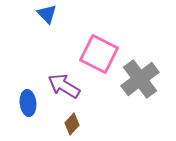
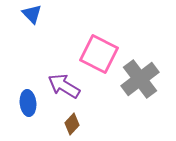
blue triangle: moved 15 px left
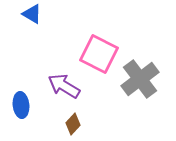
blue triangle: rotated 15 degrees counterclockwise
blue ellipse: moved 7 px left, 2 px down
brown diamond: moved 1 px right
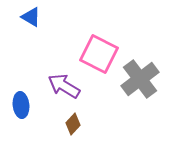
blue triangle: moved 1 px left, 3 px down
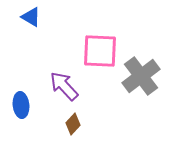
pink square: moved 1 px right, 3 px up; rotated 24 degrees counterclockwise
gray cross: moved 1 px right, 3 px up
purple arrow: rotated 16 degrees clockwise
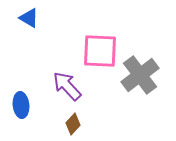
blue triangle: moved 2 px left, 1 px down
gray cross: moved 1 px left, 1 px up
purple arrow: moved 3 px right
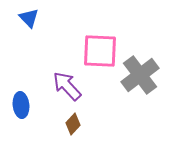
blue triangle: rotated 15 degrees clockwise
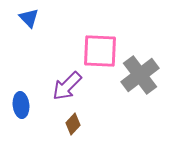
purple arrow: rotated 92 degrees counterclockwise
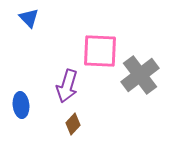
purple arrow: rotated 28 degrees counterclockwise
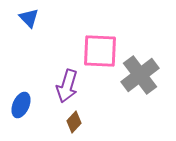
blue ellipse: rotated 30 degrees clockwise
brown diamond: moved 1 px right, 2 px up
